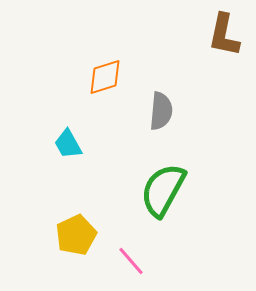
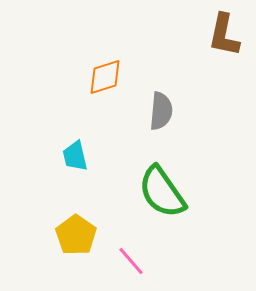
cyan trapezoid: moved 7 px right, 12 px down; rotated 16 degrees clockwise
green semicircle: moved 1 px left, 2 px down; rotated 64 degrees counterclockwise
yellow pentagon: rotated 12 degrees counterclockwise
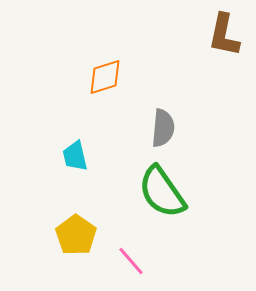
gray semicircle: moved 2 px right, 17 px down
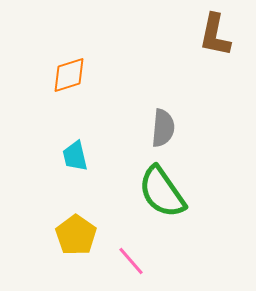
brown L-shape: moved 9 px left
orange diamond: moved 36 px left, 2 px up
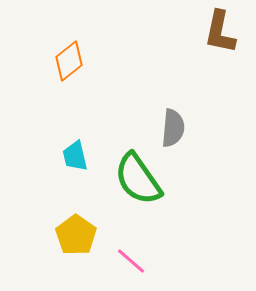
brown L-shape: moved 5 px right, 3 px up
orange diamond: moved 14 px up; rotated 21 degrees counterclockwise
gray semicircle: moved 10 px right
green semicircle: moved 24 px left, 13 px up
pink line: rotated 8 degrees counterclockwise
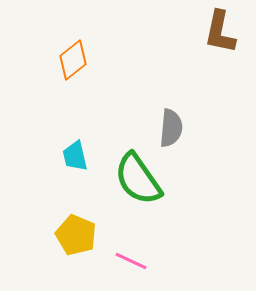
orange diamond: moved 4 px right, 1 px up
gray semicircle: moved 2 px left
yellow pentagon: rotated 12 degrees counterclockwise
pink line: rotated 16 degrees counterclockwise
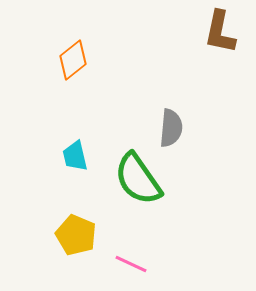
pink line: moved 3 px down
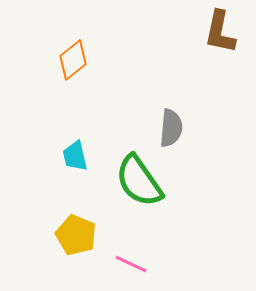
green semicircle: moved 1 px right, 2 px down
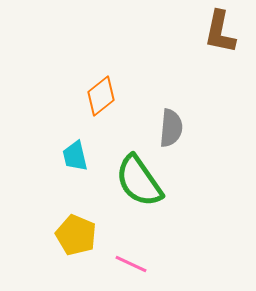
orange diamond: moved 28 px right, 36 px down
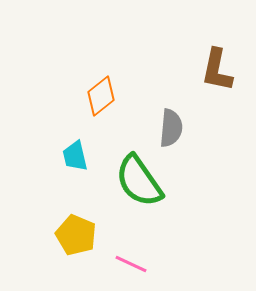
brown L-shape: moved 3 px left, 38 px down
